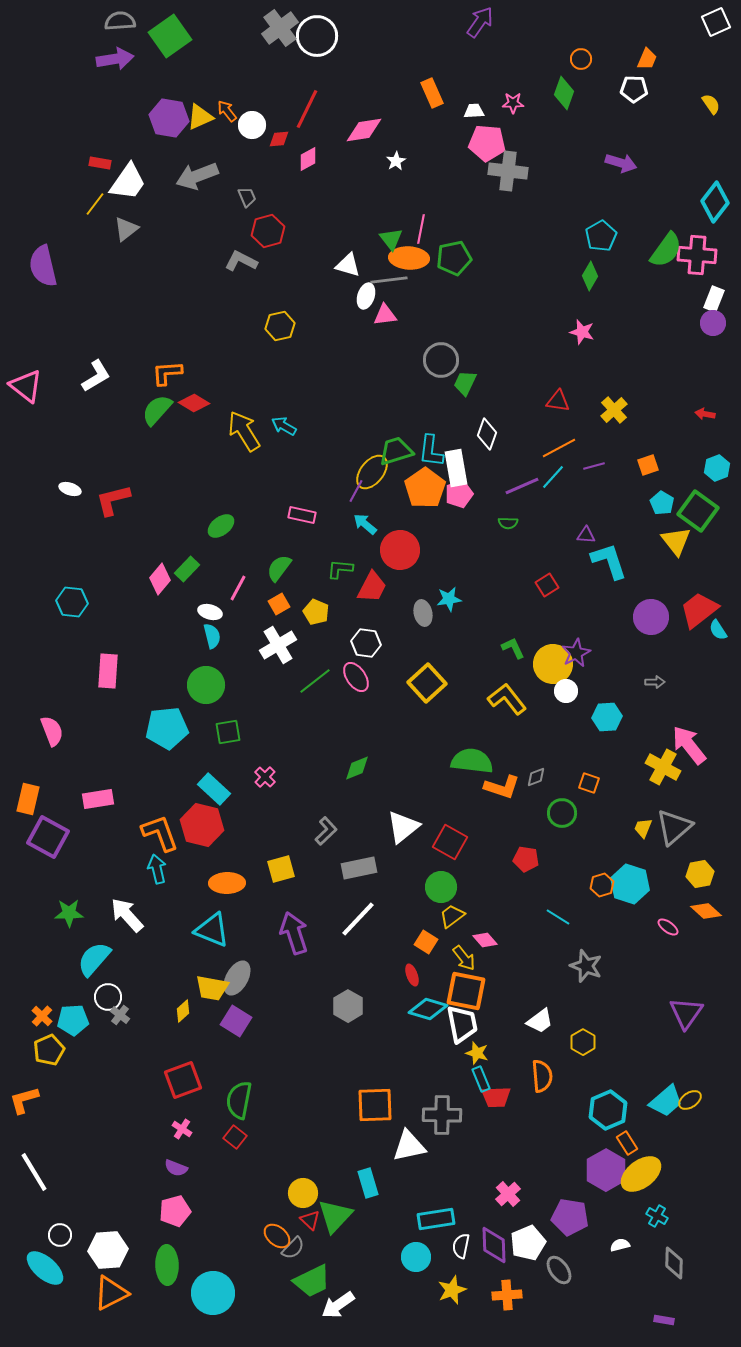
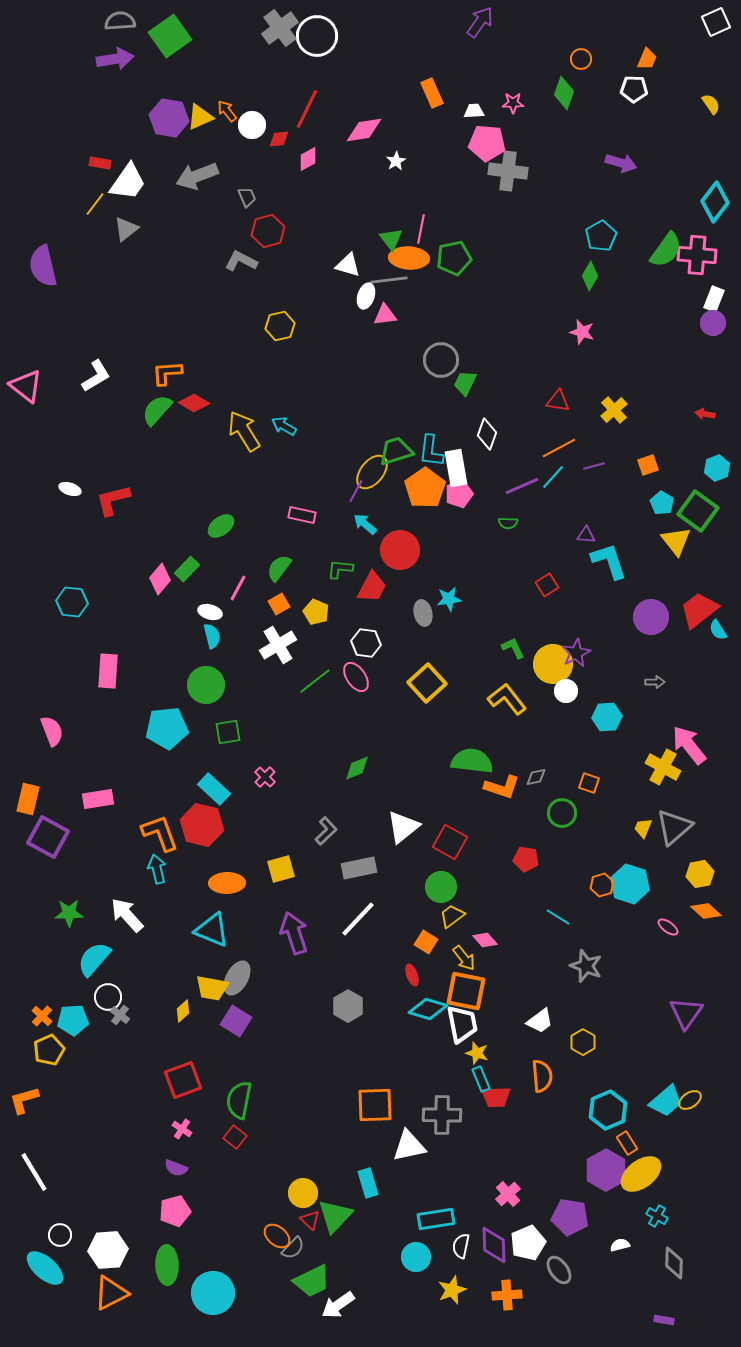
gray diamond at (536, 777): rotated 10 degrees clockwise
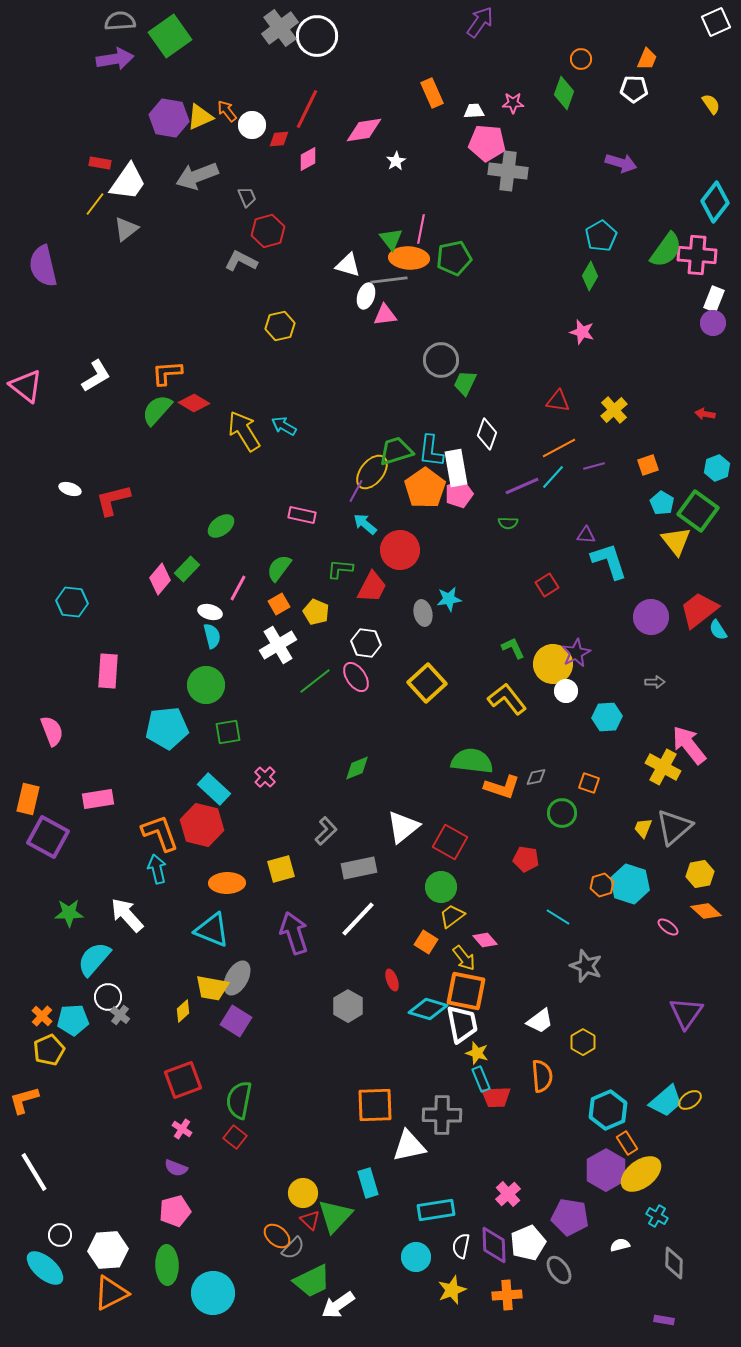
red ellipse at (412, 975): moved 20 px left, 5 px down
cyan rectangle at (436, 1219): moved 9 px up
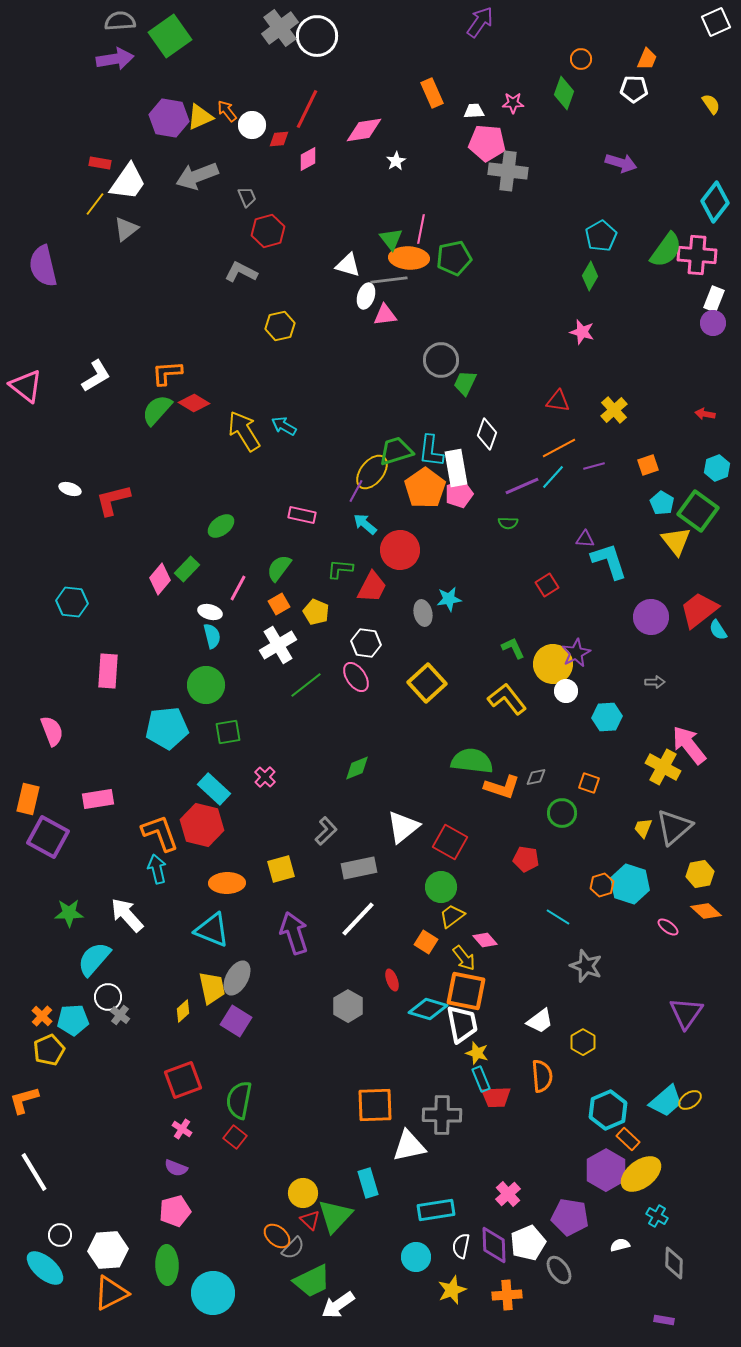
gray L-shape at (241, 261): moved 11 px down
purple triangle at (586, 535): moved 1 px left, 4 px down
green line at (315, 681): moved 9 px left, 4 px down
yellow trapezoid at (212, 988): rotated 112 degrees counterclockwise
orange rectangle at (627, 1143): moved 1 px right, 4 px up; rotated 15 degrees counterclockwise
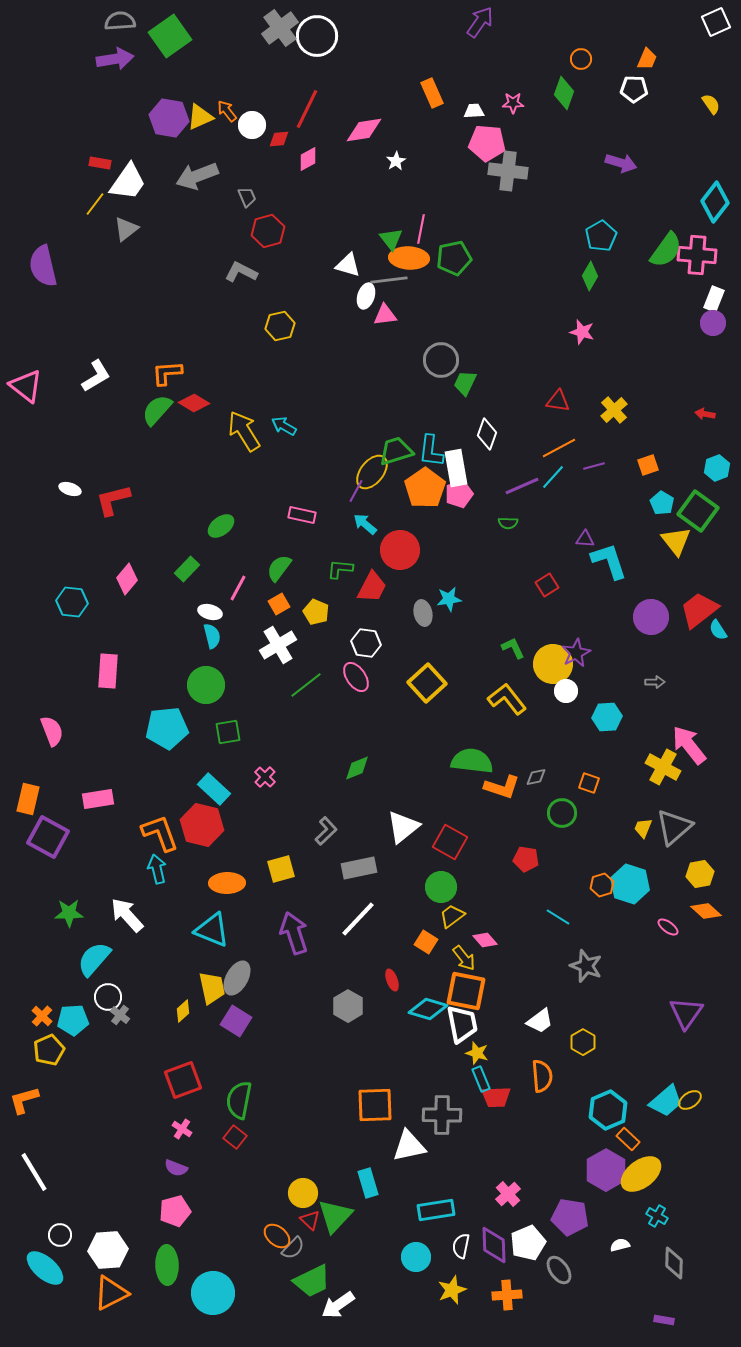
pink diamond at (160, 579): moved 33 px left
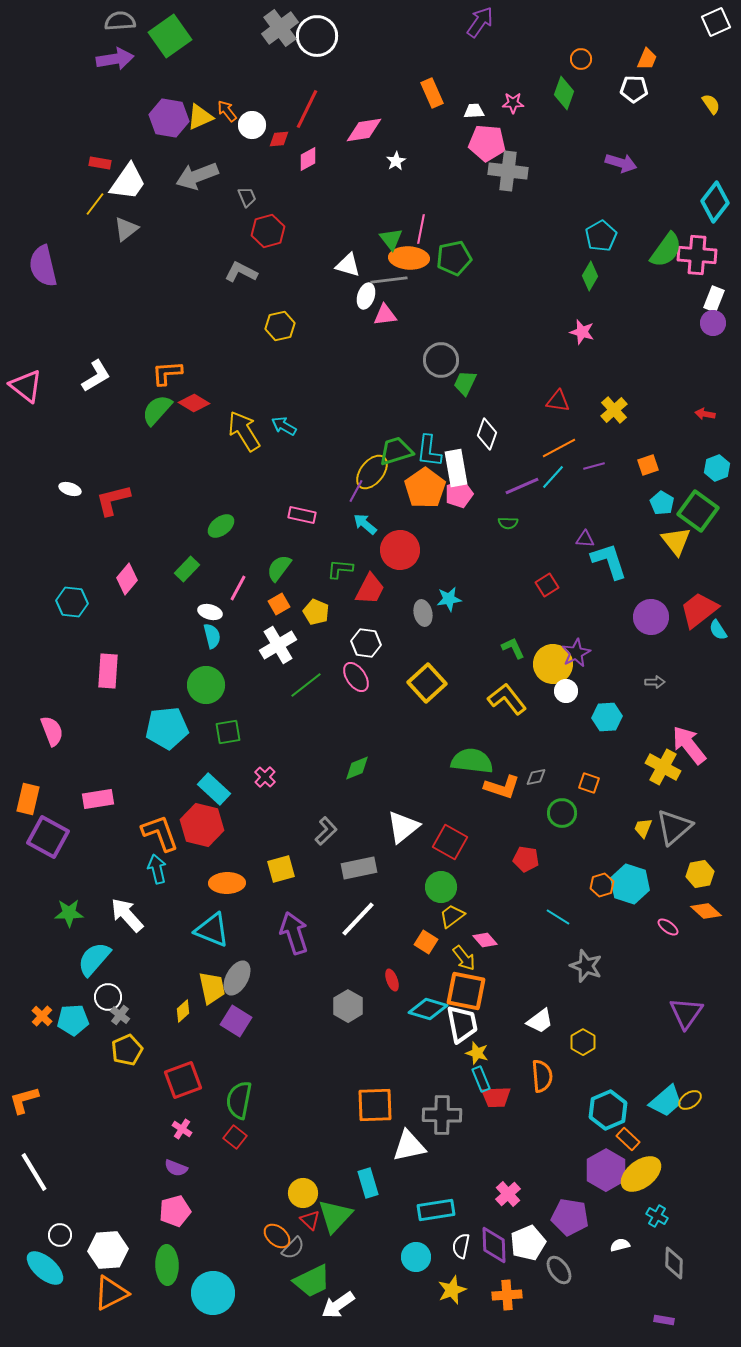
cyan L-shape at (431, 451): moved 2 px left
red trapezoid at (372, 587): moved 2 px left, 2 px down
yellow pentagon at (49, 1050): moved 78 px right
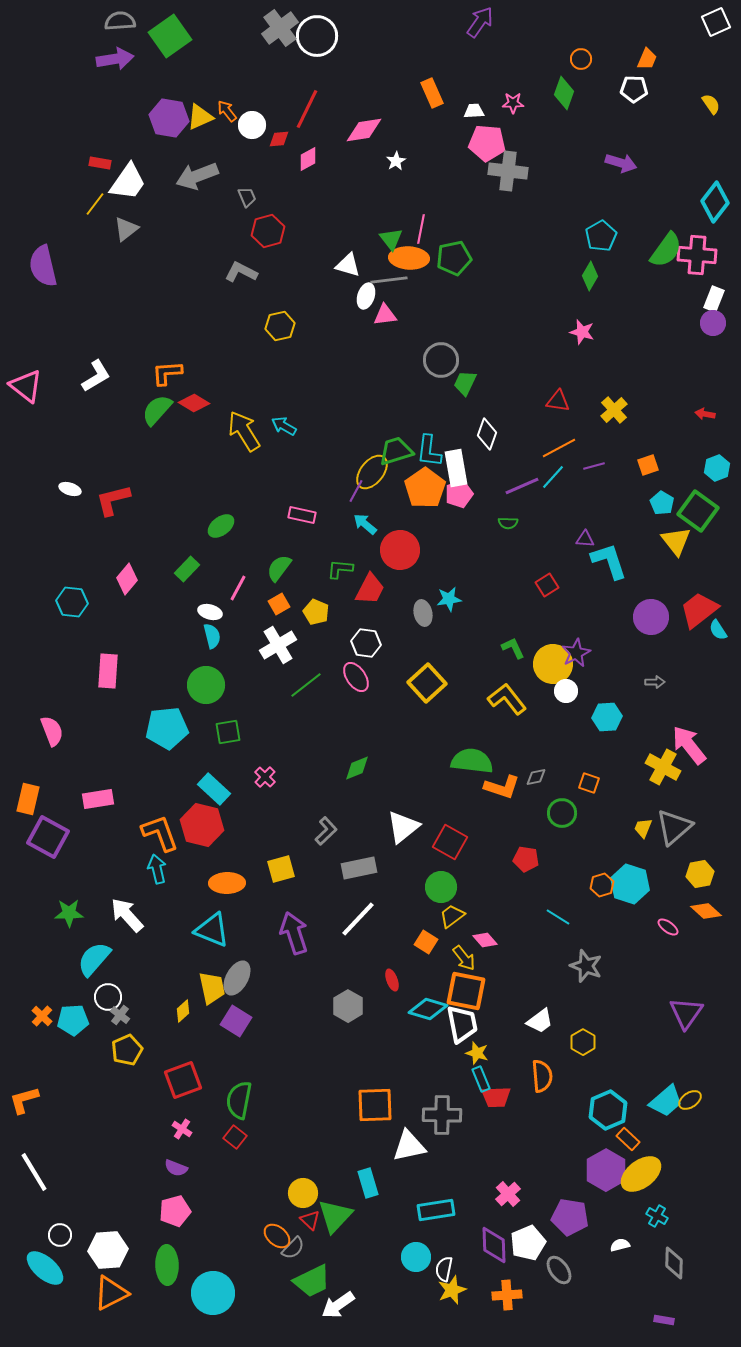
white semicircle at (461, 1246): moved 17 px left, 23 px down
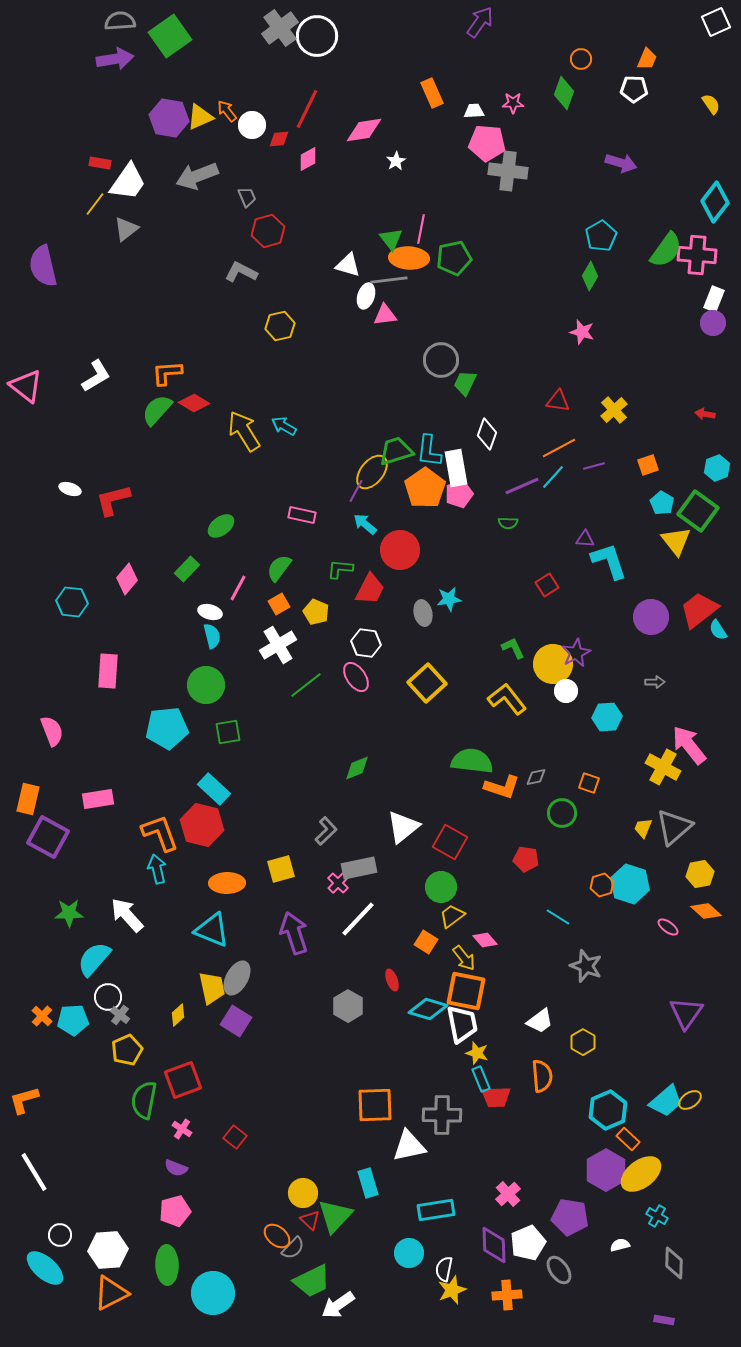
pink cross at (265, 777): moved 73 px right, 106 px down
yellow diamond at (183, 1011): moved 5 px left, 4 px down
green semicircle at (239, 1100): moved 95 px left
cyan circle at (416, 1257): moved 7 px left, 4 px up
